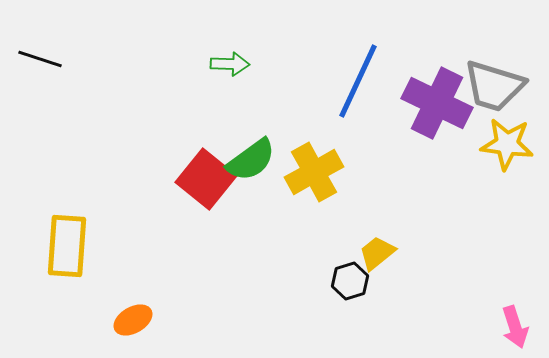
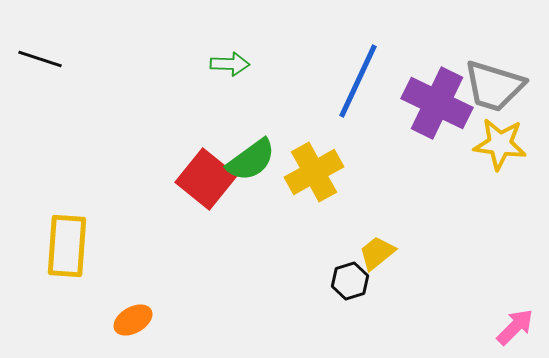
yellow star: moved 7 px left
pink arrow: rotated 117 degrees counterclockwise
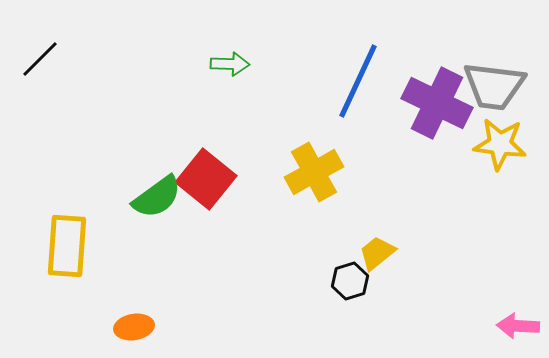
black line: rotated 63 degrees counterclockwise
gray trapezoid: rotated 10 degrees counterclockwise
green semicircle: moved 94 px left, 37 px down
orange ellipse: moved 1 px right, 7 px down; rotated 21 degrees clockwise
pink arrow: moved 3 px right, 1 px up; rotated 132 degrees counterclockwise
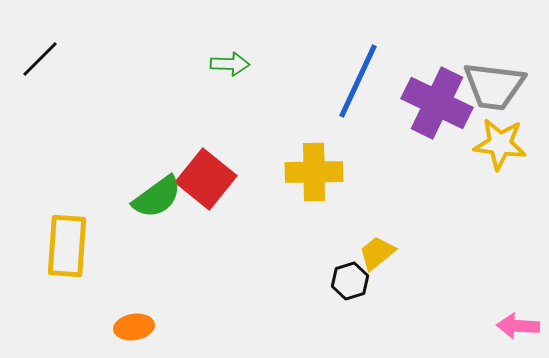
yellow cross: rotated 28 degrees clockwise
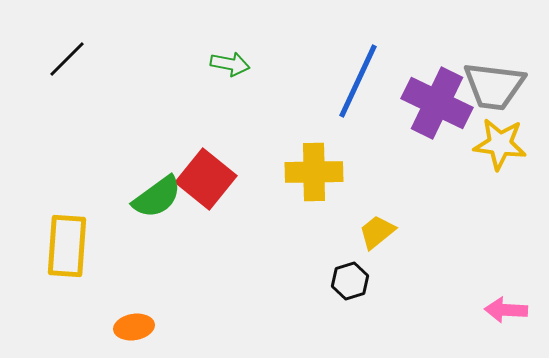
black line: moved 27 px right
green arrow: rotated 9 degrees clockwise
yellow trapezoid: moved 21 px up
pink arrow: moved 12 px left, 16 px up
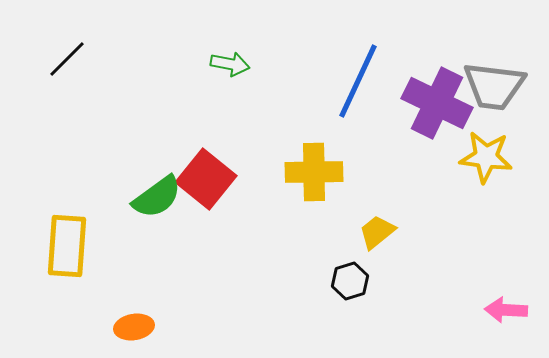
yellow star: moved 14 px left, 13 px down
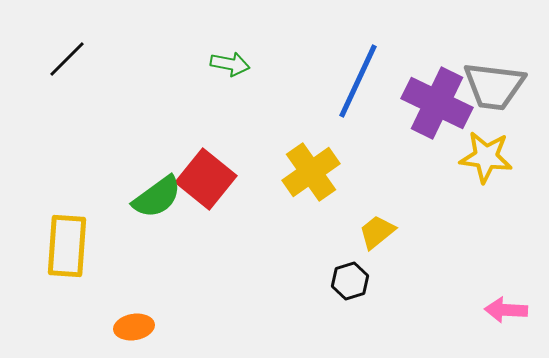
yellow cross: moved 3 px left; rotated 34 degrees counterclockwise
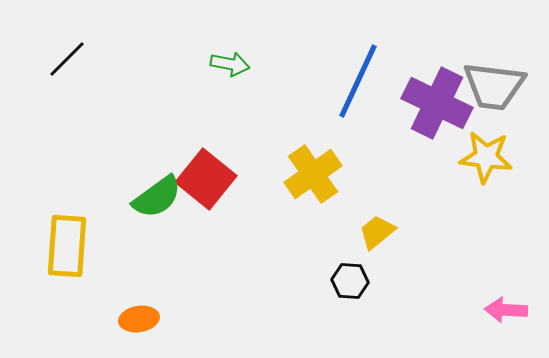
yellow cross: moved 2 px right, 2 px down
black hexagon: rotated 21 degrees clockwise
orange ellipse: moved 5 px right, 8 px up
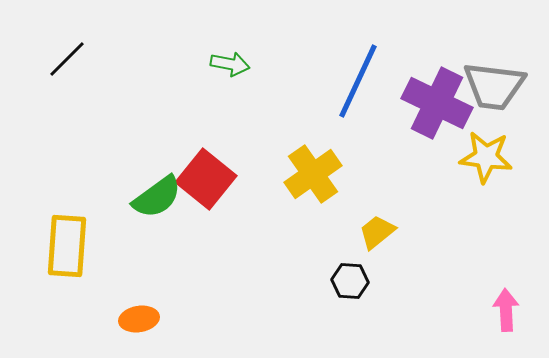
pink arrow: rotated 84 degrees clockwise
